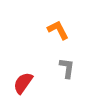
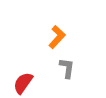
orange L-shape: moved 1 px left, 7 px down; rotated 70 degrees clockwise
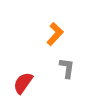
orange L-shape: moved 2 px left, 3 px up
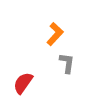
gray L-shape: moved 5 px up
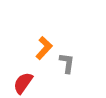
orange L-shape: moved 11 px left, 14 px down
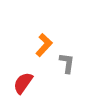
orange L-shape: moved 3 px up
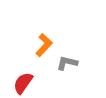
gray L-shape: rotated 85 degrees counterclockwise
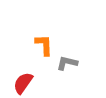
orange L-shape: rotated 45 degrees counterclockwise
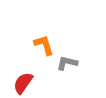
orange L-shape: rotated 15 degrees counterclockwise
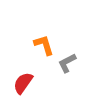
gray L-shape: rotated 40 degrees counterclockwise
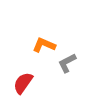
orange L-shape: rotated 50 degrees counterclockwise
